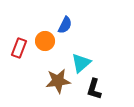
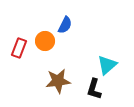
cyan triangle: moved 26 px right, 2 px down
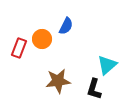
blue semicircle: moved 1 px right, 1 px down
orange circle: moved 3 px left, 2 px up
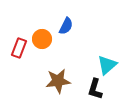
black L-shape: moved 1 px right
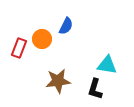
cyan triangle: rotated 50 degrees clockwise
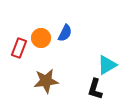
blue semicircle: moved 1 px left, 7 px down
orange circle: moved 1 px left, 1 px up
cyan triangle: rotated 40 degrees counterclockwise
brown star: moved 12 px left
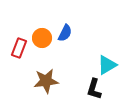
orange circle: moved 1 px right
black L-shape: moved 1 px left
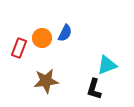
cyan triangle: rotated 10 degrees clockwise
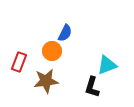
orange circle: moved 10 px right, 13 px down
red rectangle: moved 14 px down
black L-shape: moved 2 px left, 2 px up
